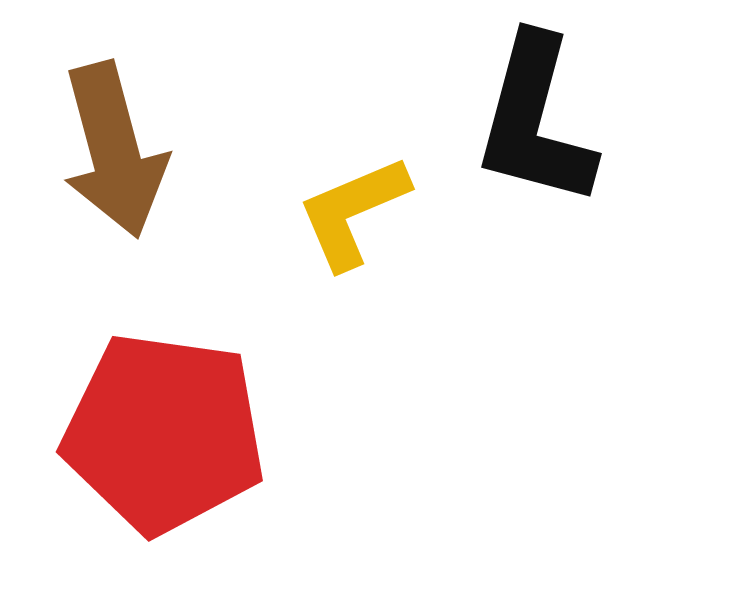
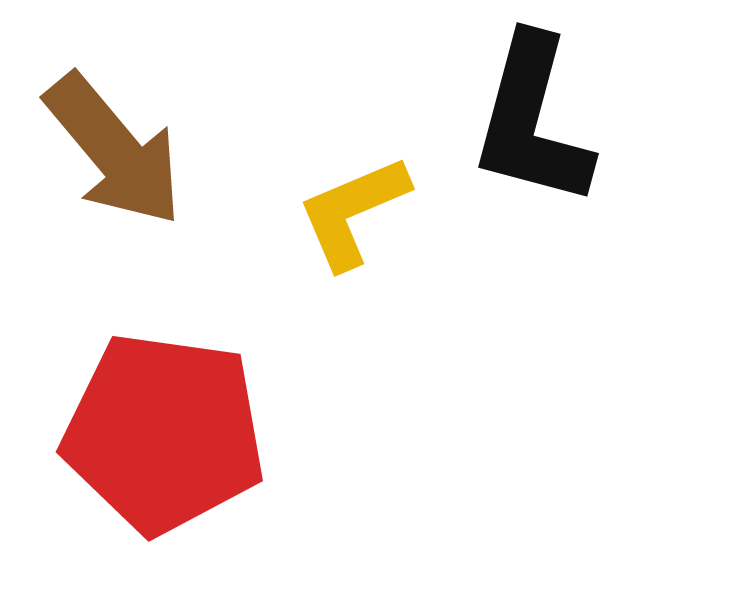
black L-shape: moved 3 px left
brown arrow: rotated 25 degrees counterclockwise
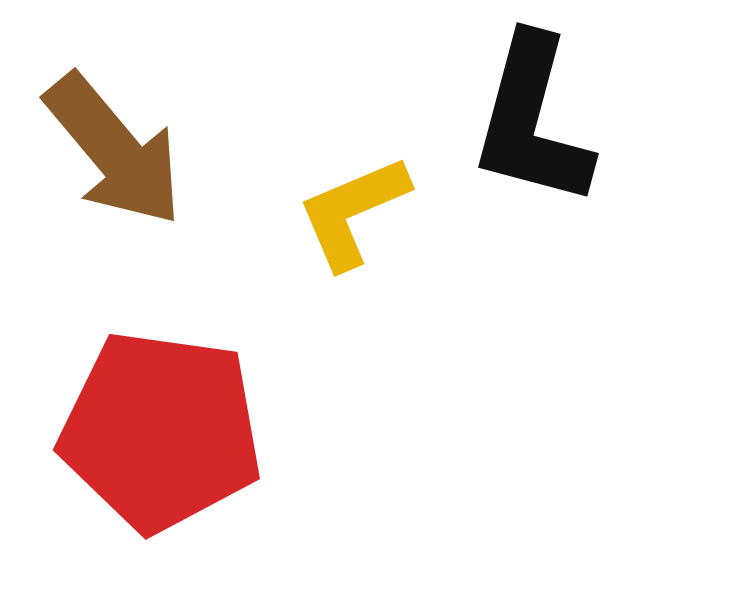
red pentagon: moved 3 px left, 2 px up
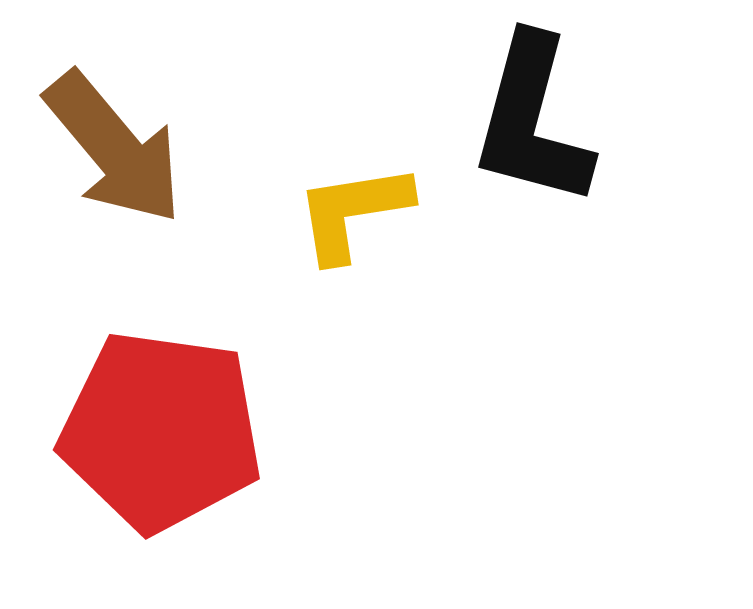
brown arrow: moved 2 px up
yellow L-shape: rotated 14 degrees clockwise
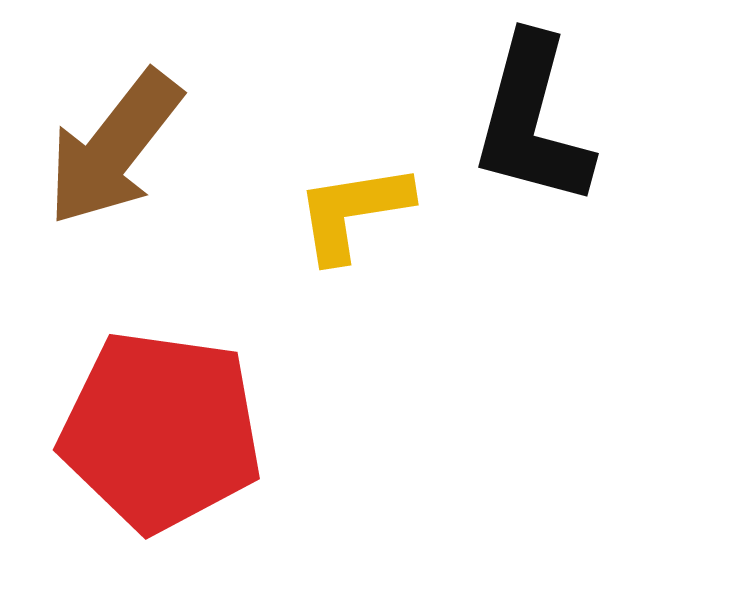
brown arrow: rotated 78 degrees clockwise
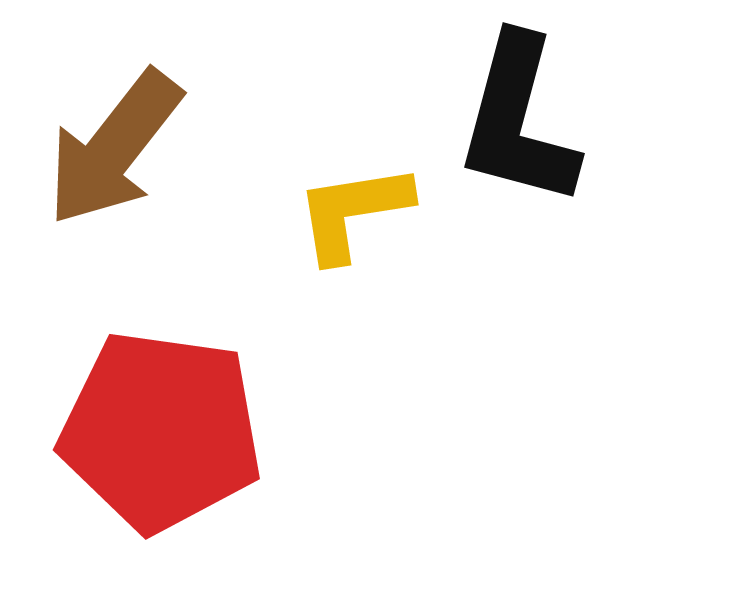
black L-shape: moved 14 px left
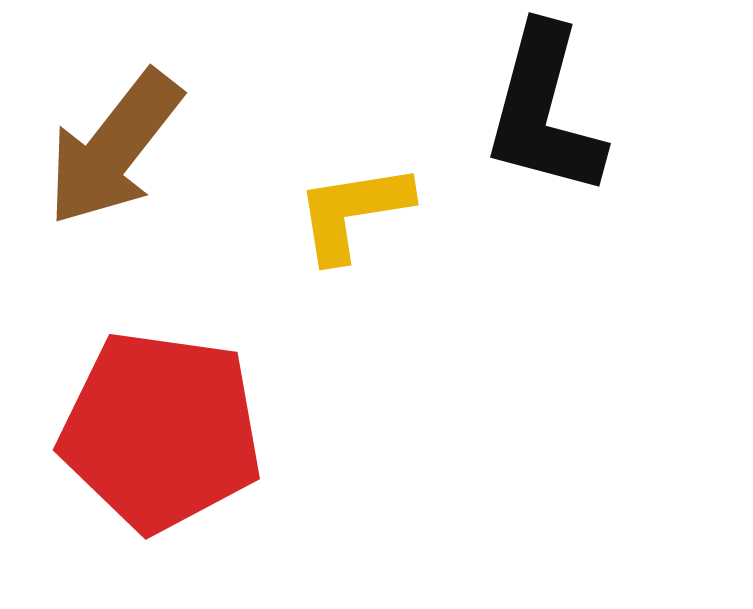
black L-shape: moved 26 px right, 10 px up
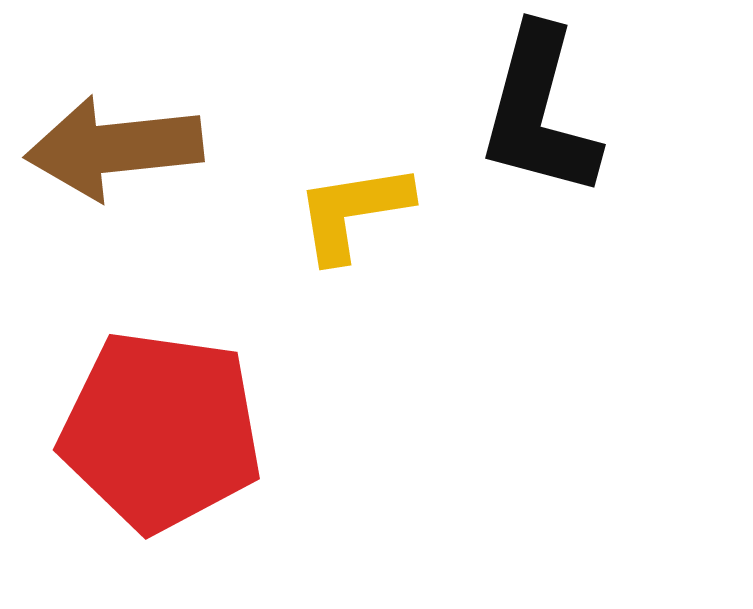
black L-shape: moved 5 px left, 1 px down
brown arrow: rotated 46 degrees clockwise
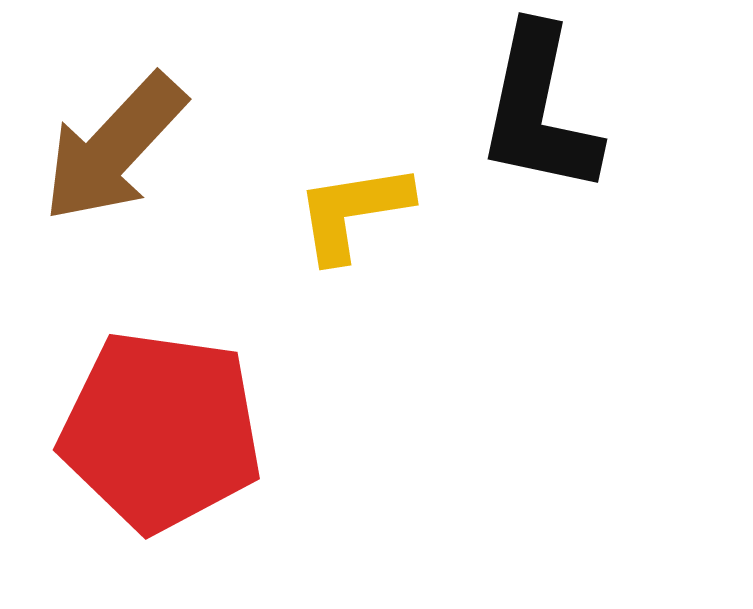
black L-shape: moved 2 px up; rotated 3 degrees counterclockwise
brown arrow: rotated 41 degrees counterclockwise
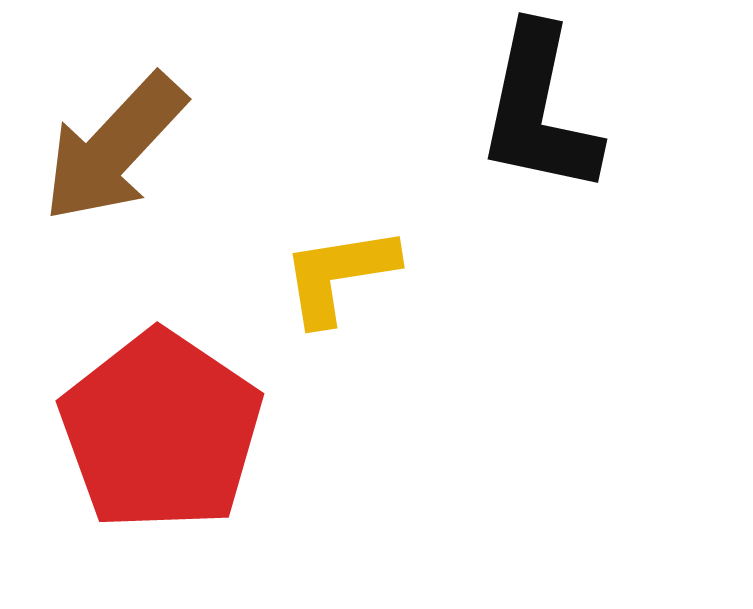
yellow L-shape: moved 14 px left, 63 px down
red pentagon: rotated 26 degrees clockwise
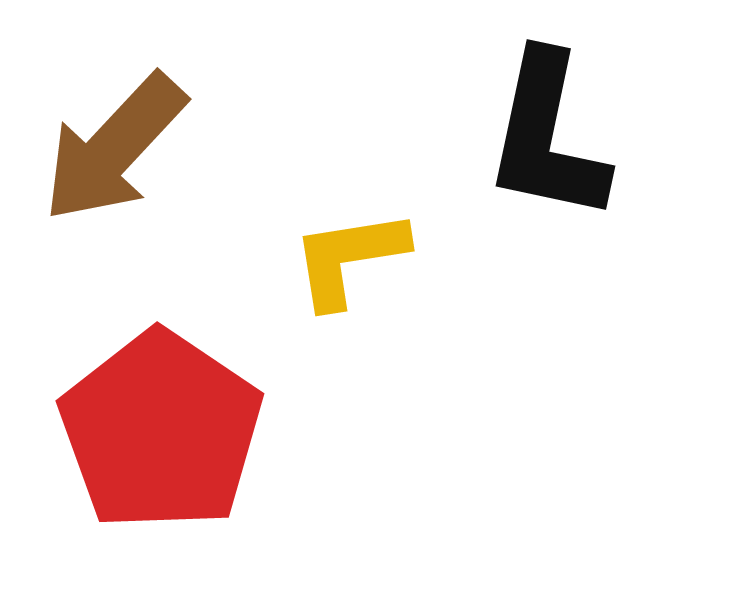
black L-shape: moved 8 px right, 27 px down
yellow L-shape: moved 10 px right, 17 px up
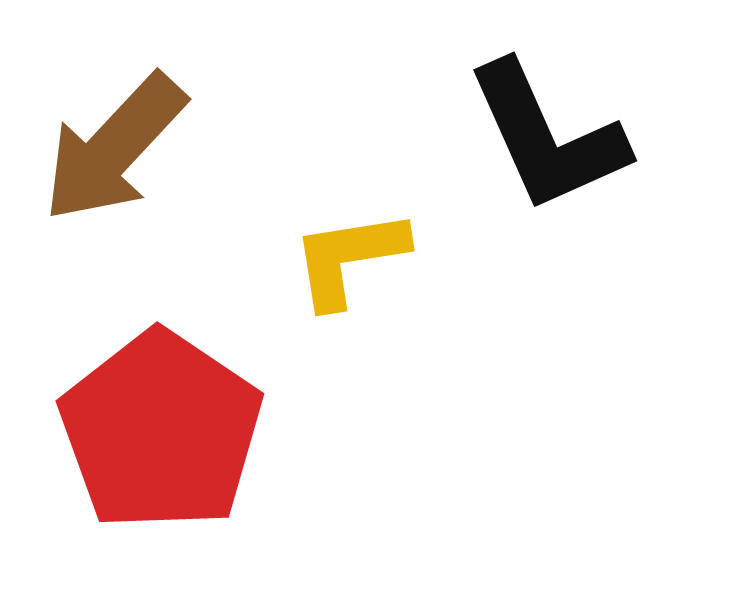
black L-shape: rotated 36 degrees counterclockwise
